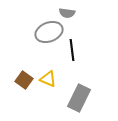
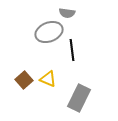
brown square: rotated 12 degrees clockwise
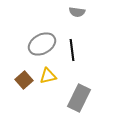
gray semicircle: moved 10 px right, 1 px up
gray ellipse: moved 7 px left, 12 px down; rotated 8 degrees counterclockwise
yellow triangle: moved 3 px up; rotated 36 degrees counterclockwise
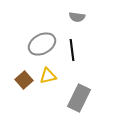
gray semicircle: moved 5 px down
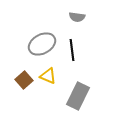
yellow triangle: rotated 36 degrees clockwise
gray rectangle: moved 1 px left, 2 px up
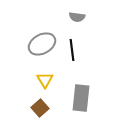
yellow triangle: moved 3 px left, 4 px down; rotated 36 degrees clockwise
brown square: moved 16 px right, 28 px down
gray rectangle: moved 3 px right, 2 px down; rotated 20 degrees counterclockwise
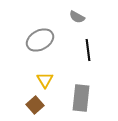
gray semicircle: rotated 21 degrees clockwise
gray ellipse: moved 2 px left, 4 px up
black line: moved 16 px right
brown square: moved 5 px left, 3 px up
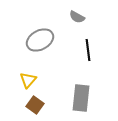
yellow triangle: moved 17 px left; rotated 12 degrees clockwise
brown square: rotated 12 degrees counterclockwise
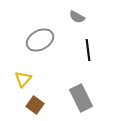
yellow triangle: moved 5 px left, 1 px up
gray rectangle: rotated 32 degrees counterclockwise
